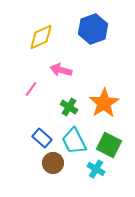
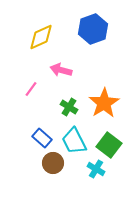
green square: rotated 10 degrees clockwise
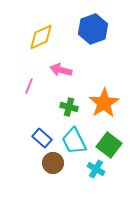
pink line: moved 2 px left, 3 px up; rotated 14 degrees counterclockwise
green cross: rotated 18 degrees counterclockwise
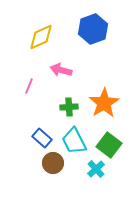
green cross: rotated 18 degrees counterclockwise
cyan cross: rotated 18 degrees clockwise
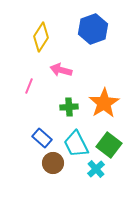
yellow diamond: rotated 32 degrees counterclockwise
cyan trapezoid: moved 2 px right, 3 px down
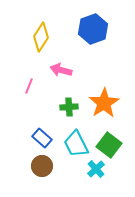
brown circle: moved 11 px left, 3 px down
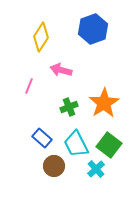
green cross: rotated 18 degrees counterclockwise
brown circle: moved 12 px right
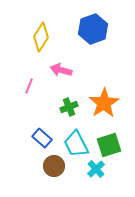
green square: rotated 35 degrees clockwise
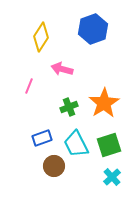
pink arrow: moved 1 px right, 1 px up
blue rectangle: rotated 60 degrees counterclockwise
cyan cross: moved 16 px right, 8 px down
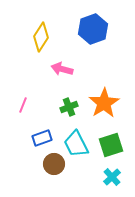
pink line: moved 6 px left, 19 px down
green square: moved 2 px right
brown circle: moved 2 px up
